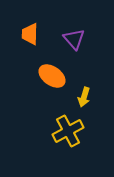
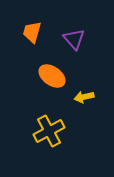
orange trapezoid: moved 2 px right, 2 px up; rotated 15 degrees clockwise
yellow arrow: rotated 60 degrees clockwise
yellow cross: moved 19 px left
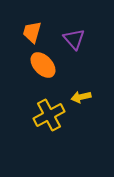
orange ellipse: moved 9 px left, 11 px up; rotated 12 degrees clockwise
yellow arrow: moved 3 px left
yellow cross: moved 16 px up
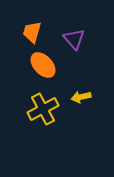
yellow cross: moved 6 px left, 6 px up
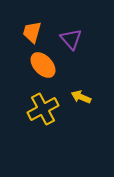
purple triangle: moved 3 px left
yellow arrow: rotated 36 degrees clockwise
